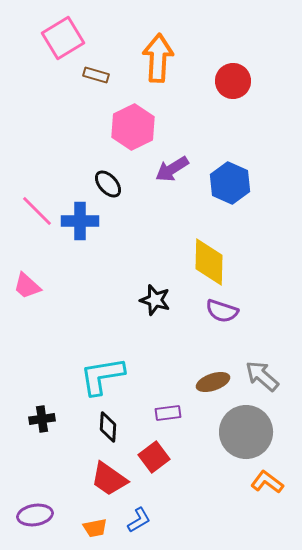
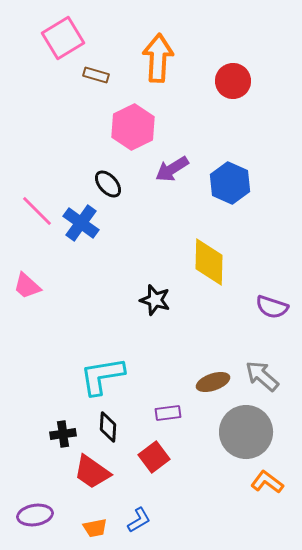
blue cross: moved 1 px right, 2 px down; rotated 36 degrees clockwise
purple semicircle: moved 50 px right, 4 px up
black cross: moved 21 px right, 15 px down
red trapezoid: moved 17 px left, 7 px up
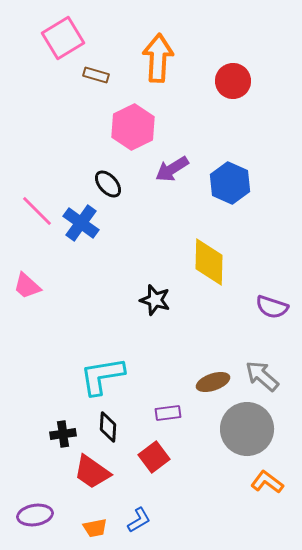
gray circle: moved 1 px right, 3 px up
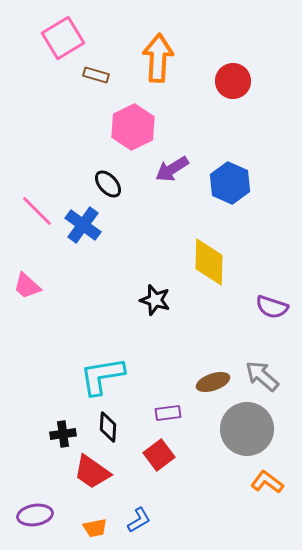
blue cross: moved 2 px right, 2 px down
red square: moved 5 px right, 2 px up
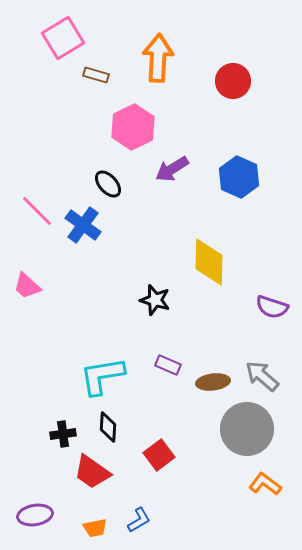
blue hexagon: moved 9 px right, 6 px up
brown ellipse: rotated 12 degrees clockwise
purple rectangle: moved 48 px up; rotated 30 degrees clockwise
orange L-shape: moved 2 px left, 2 px down
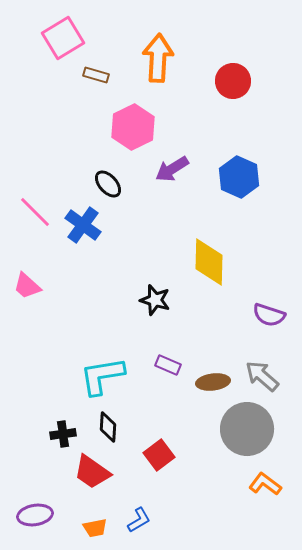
pink line: moved 2 px left, 1 px down
purple semicircle: moved 3 px left, 8 px down
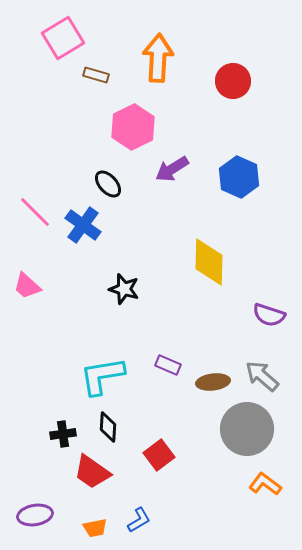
black star: moved 31 px left, 11 px up
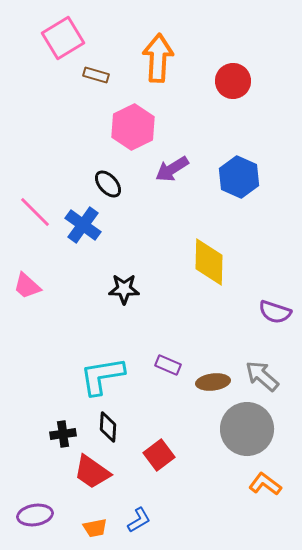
black star: rotated 16 degrees counterclockwise
purple semicircle: moved 6 px right, 3 px up
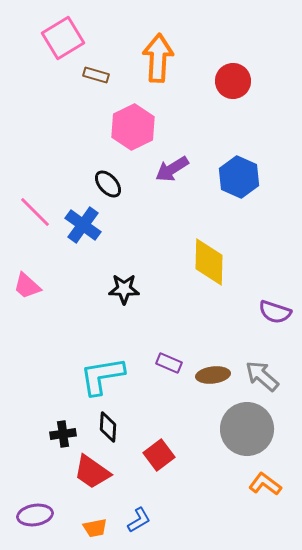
purple rectangle: moved 1 px right, 2 px up
brown ellipse: moved 7 px up
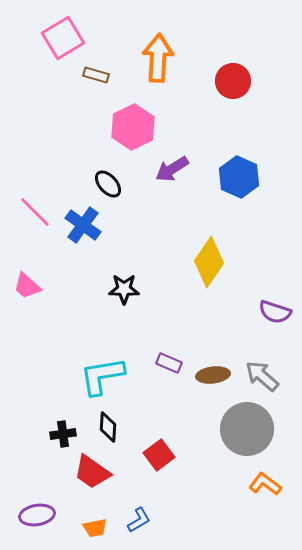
yellow diamond: rotated 33 degrees clockwise
purple ellipse: moved 2 px right
